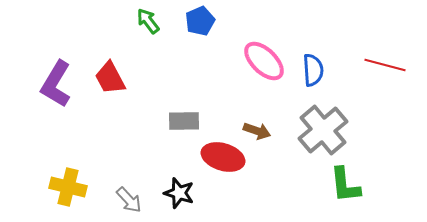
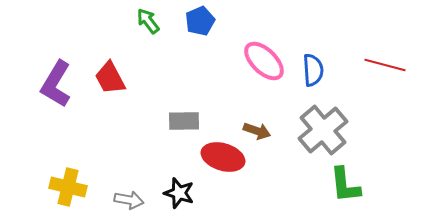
gray arrow: rotated 36 degrees counterclockwise
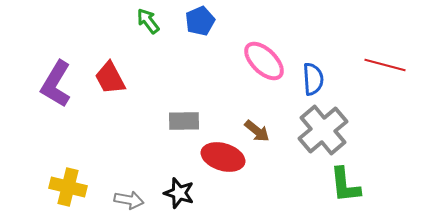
blue semicircle: moved 9 px down
brown arrow: rotated 20 degrees clockwise
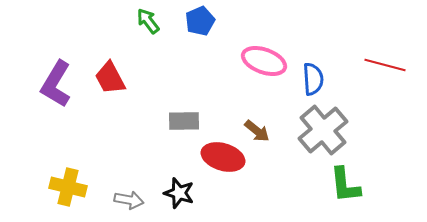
pink ellipse: rotated 24 degrees counterclockwise
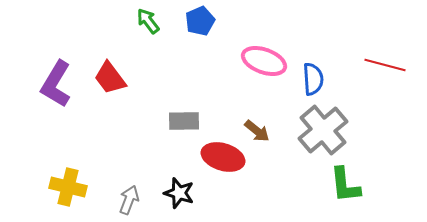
red trapezoid: rotated 9 degrees counterclockwise
gray arrow: rotated 80 degrees counterclockwise
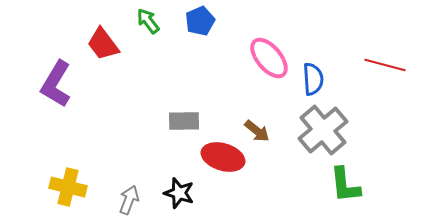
pink ellipse: moved 5 px right, 3 px up; rotated 30 degrees clockwise
red trapezoid: moved 7 px left, 34 px up
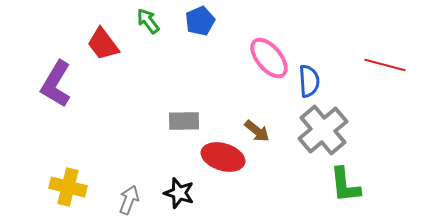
blue semicircle: moved 4 px left, 2 px down
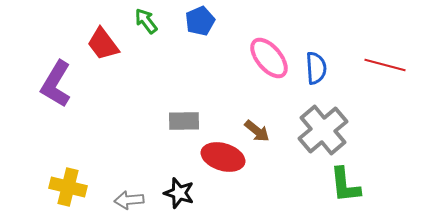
green arrow: moved 2 px left
blue semicircle: moved 7 px right, 13 px up
gray arrow: rotated 116 degrees counterclockwise
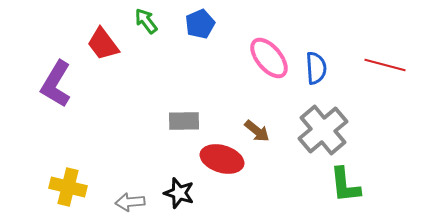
blue pentagon: moved 3 px down
red ellipse: moved 1 px left, 2 px down
gray arrow: moved 1 px right, 2 px down
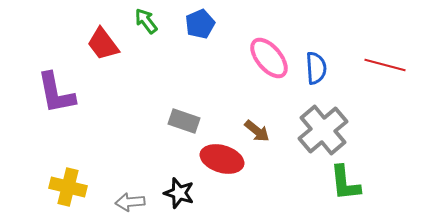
purple L-shape: moved 9 px down; rotated 42 degrees counterclockwise
gray rectangle: rotated 20 degrees clockwise
green L-shape: moved 2 px up
